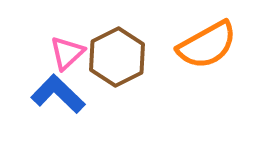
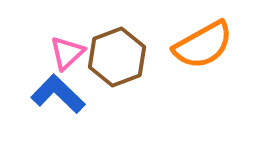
orange semicircle: moved 4 px left
brown hexagon: rotated 6 degrees clockwise
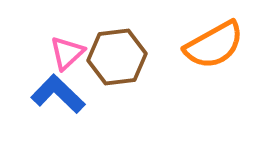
orange semicircle: moved 11 px right
brown hexagon: rotated 14 degrees clockwise
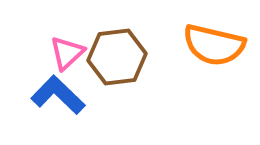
orange semicircle: rotated 42 degrees clockwise
blue L-shape: moved 1 px down
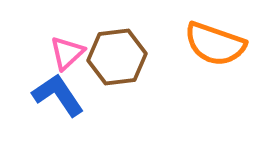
orange semicircle: moved 1 px right, 1 px up; rotated 6 degrees clockwise
blue L-shape: rotated 12 degrees clockwise
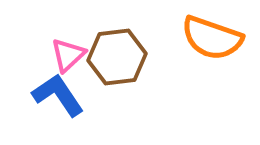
orange semicircle: moved 3 px left, 6 px up
pink triangle: moved 1 px right, 2 px down
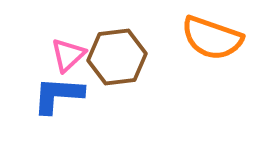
blue L-shape: rotated 52 degrees counterclockwise
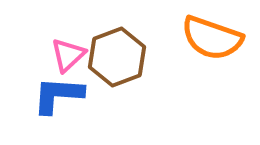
brown hexagon: rotated 14 degrees counterclockwise
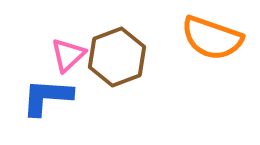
blue L-shape: moved 11 px left, 2 px down
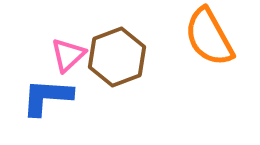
orange semicircle: moved 3 px left, 1 px up; rotated 42 degrees clockwise
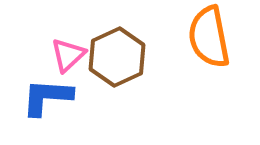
orange semicircle: rotated 18 degrees clockwise
brown hexagon: rotated 4 degrees counterclockwise
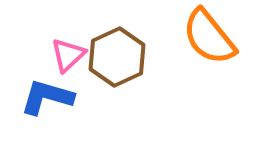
orange semicircle: rotated 28 degrees counterclockwise
blue L-shape: rotated 12 degrees clockwise
